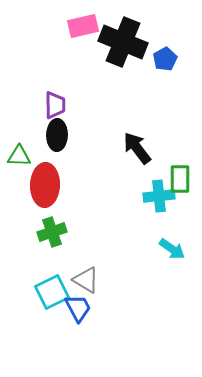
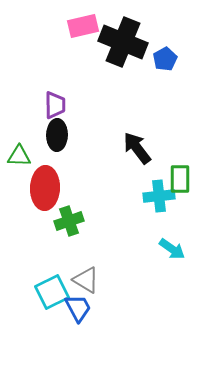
red ellipse: moved 3 px down
green cross: moved 17 px right, 11 px up
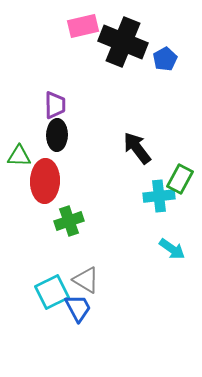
green rectangle: rotated 28 degrees clockwise
red ellipse: moved 7 px up
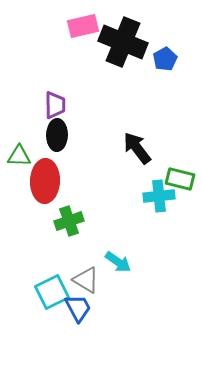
green rectangle: rotated 76 degrees clockwise
cyan arrow: moved 54 px left, 13 px down
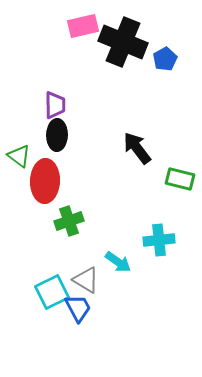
green triangle: rotated 35 degrees clockwise
cyan cross: moved 44 px down
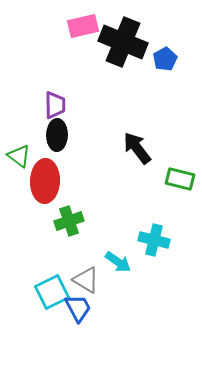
cyan cross: moved 5 px left; rotated 20 degrees clockwise
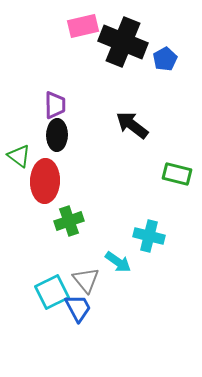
black arrow: moved 5 px left, 23 px up; rotated 16 degrees counterclockwise
green rectangle: moved 3 px left, 5 px up
cyan cross: moved 5 px left, 4 px up
gray triangle: rotated 20 degrees clockwise
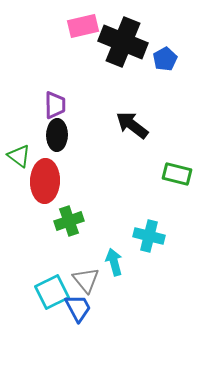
cyan arrow: moved 4 px left; rotated 140 degrees counterclockwise
